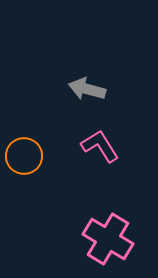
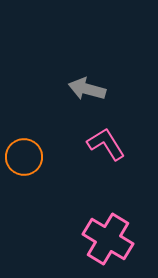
pink L-shape: moved 6 px right, 2 px up
orange circle: moved 1 px down
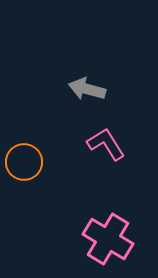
orange circle: moved 5 px down
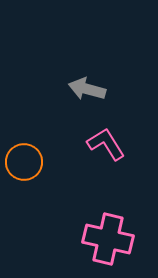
pink cross: rotated 18 degrees counterclockwise
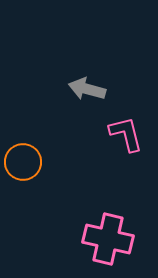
pink L-shape: moved 20 px right, 10 px up; rotated 18 degrees clockwise
orange circle: moved 1 px left
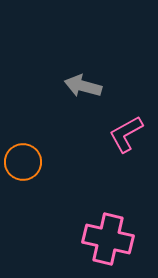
gray arrow: moved 4 px left, 3 px up
pink L-shape: rotated 105 degrees counterclockwise
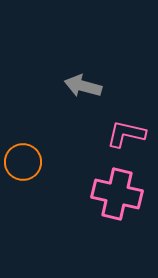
pink L-shape: rotated 42 degrees clockwise
pink cross: moved 9 px right, 45 px up
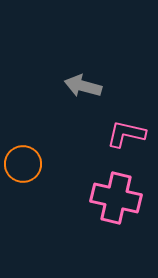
orange circle: moved 2 px down
pink cross: moved 1 px left, 4 px down
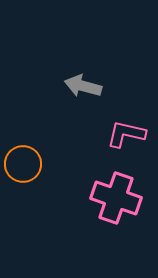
pink cross: rotated 6 degrees clockwise
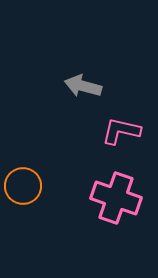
pink L-shape: moved 5 px left, 3 px up
orange circle: moved 22 px down
